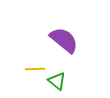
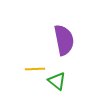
purple semicircle: rotated 40 degrees clockwise
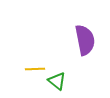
purple semicircle: moved 21 px right
